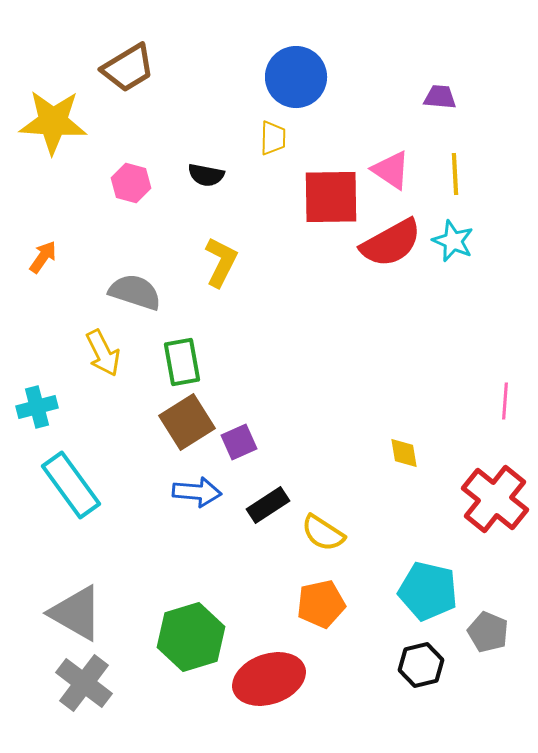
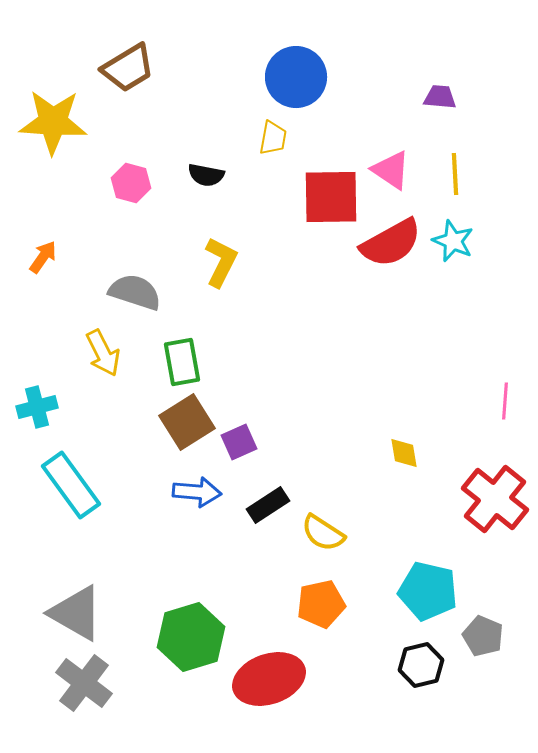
yellow trapezoid: rotated 9 degrees clockwise
gray pentagon: moved 5 px left, 4 px down
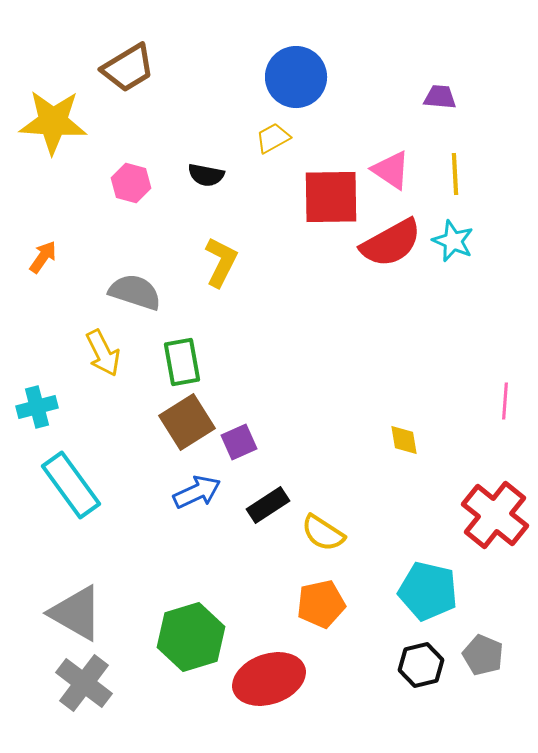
yellow trapezoid: rotated 129 degrees counterclockwise
yellow diamond: moved 13 px up
blue arrow: rotated 30 degrees counterclockwise
red cross: moved 16 px down
gray pentagon: moved 19 px down
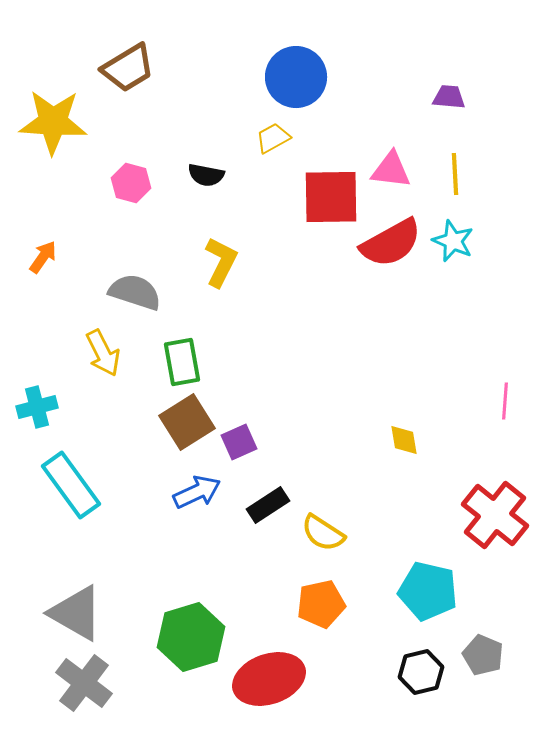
purple trapezoid: moved 9 px right
pink triangle: rotated 27 degrees counterclockwise
black hexagon: moved 7 px down
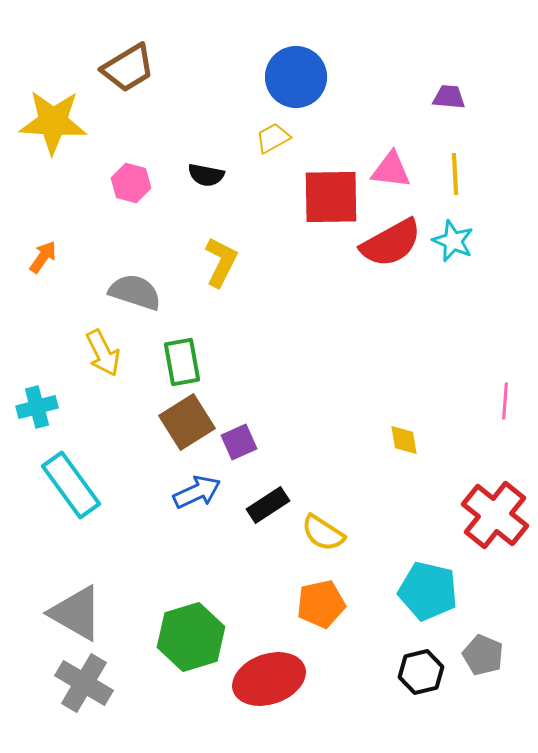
gray cross: rotated 6 degrees counterclockwise
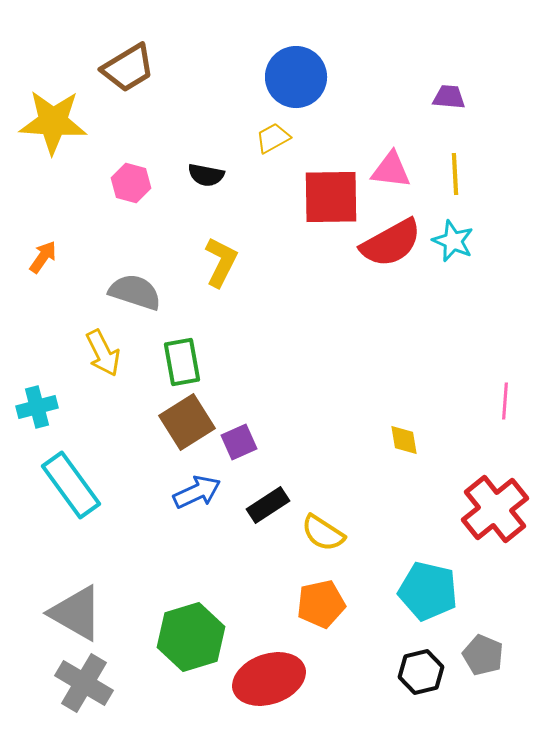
red cross: moved 6 px up; rotated 12 degrees clockwise
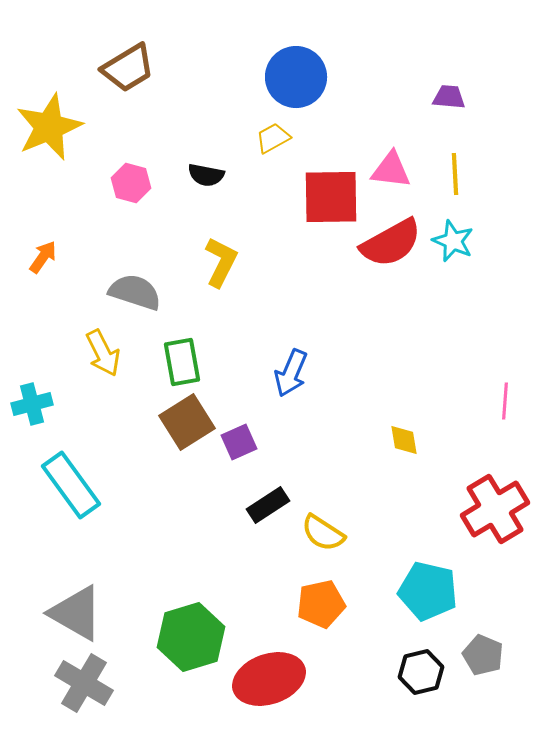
yellow star: moved 4 px left, 5 px down; rotated 26 degrees counterclockwise
cyan cross: moved 5 px left, 3 px up
blue arrow: moved 94 px right, 119 px up; rotated 138 degrees clockwise
red cross: rotated 8 degrees clockwise
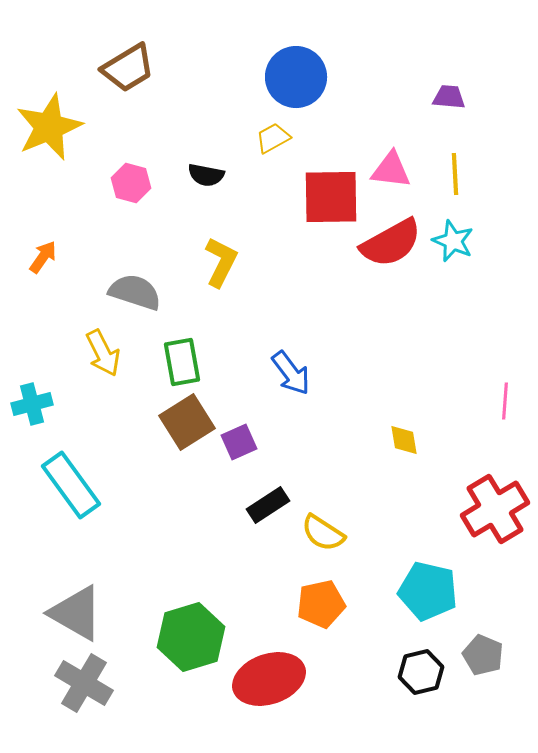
blue arrow: rotated 60 degrees counterclockwise
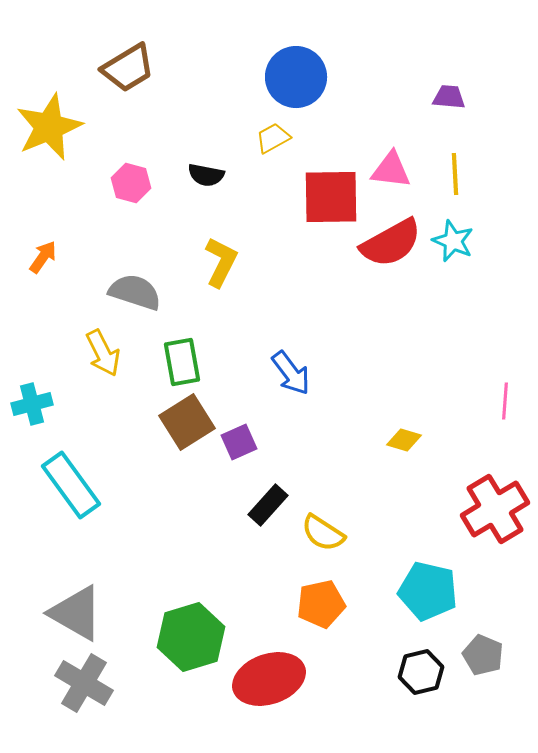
yellow diamond: rotated 64 degrees counterclockwise
black rectangle: rotated 15 degrees counterclockwise
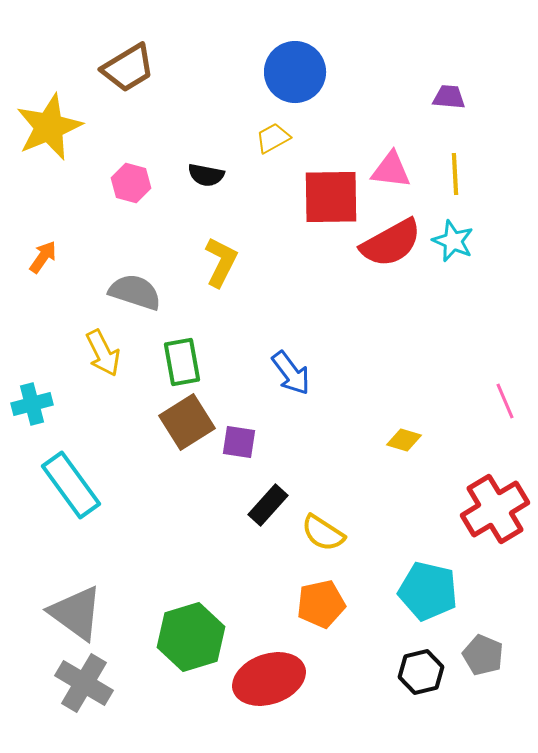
blue circle: moved 1 px left, 5 px up
pink line: rotated 27 degrees counterclockwise
purple square: rotated 33 degrees clockwise
gray triangle: rotated 6 degrees clockwise
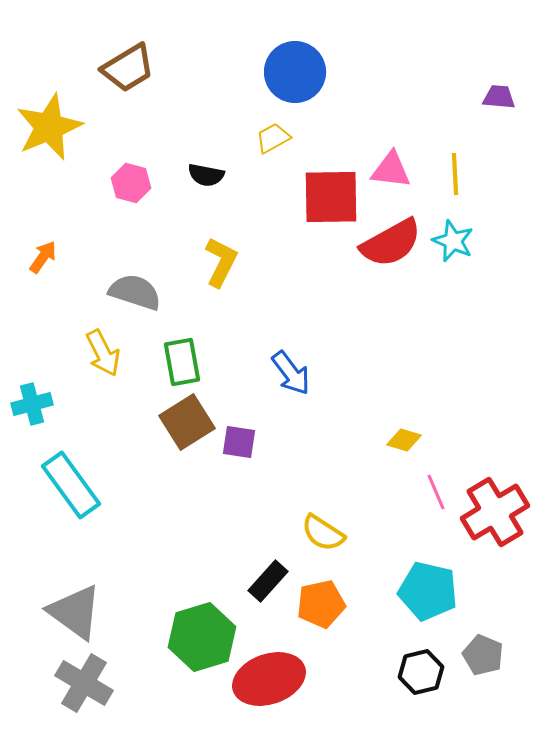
purple trapezoid: moved 50 px right
pink line: moved 69 px left, 91 px down
black rectangle: moved 76 px down
red cross: moved 3 px down
gray triangle: moved 1 px left, 1 px up
green hexagon: moved 11 px right
